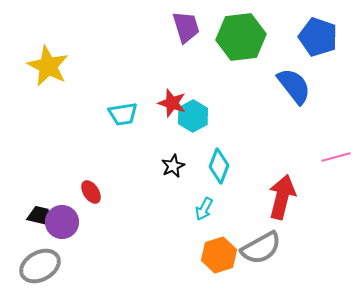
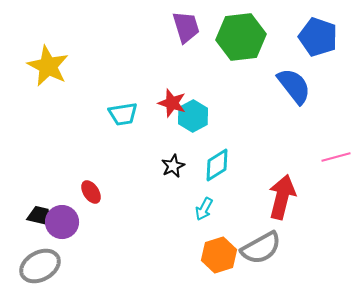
cyan diamond: moved 2 px left, 1 px up; rotated 36 degrees clockwise
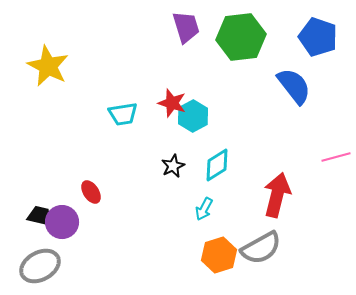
red arrow: moved 5 px left, 2 px up
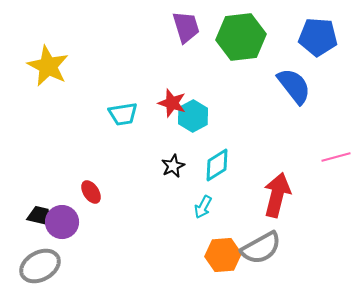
blue pentagon: rotated 15 degrees counterclockwise
cyan arrow: moved 1 px left, 2 px up
orange hexagon: moved 4 px right; rotated 12 degrees clockwise
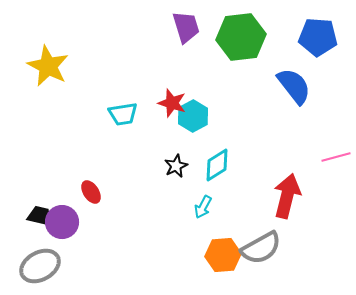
black star: moved 3 px right
red arrow: moved 10 px right, 1 px down
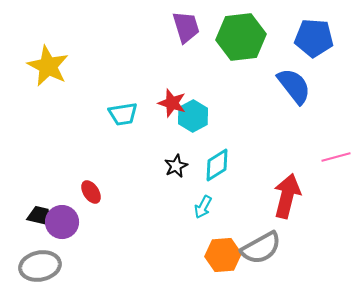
blue pentagon: moved 4 px left, 1 px down
gray ellipse: rotated 18 degrees clockwise
